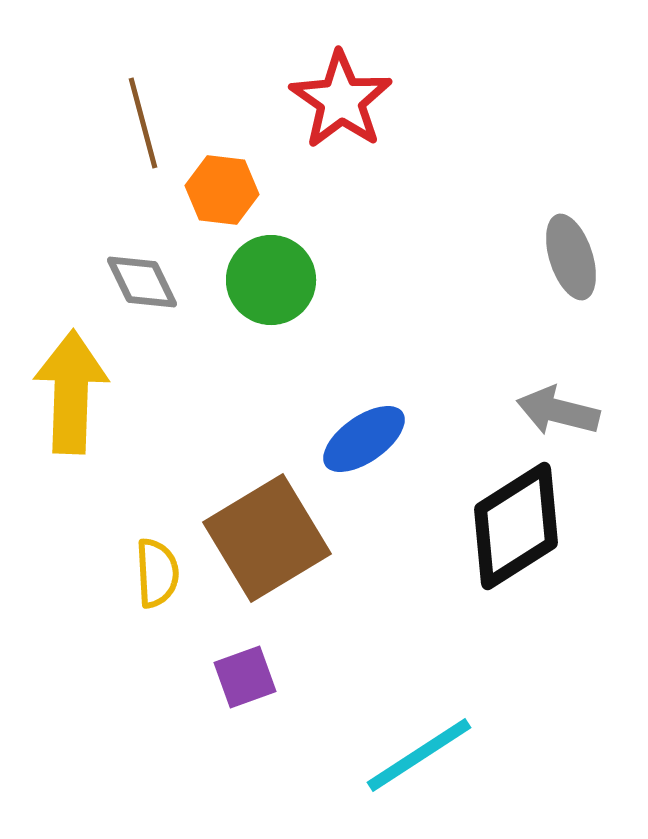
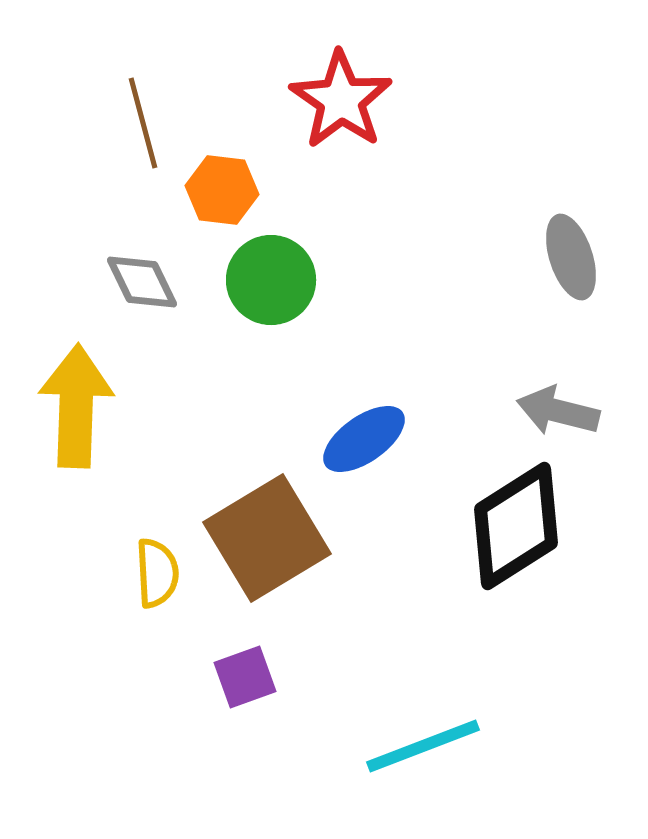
yellow arrow: moved 5 px right, 14 px down
cyan line: moved 4 px right, 9 px up; rotated 12 degrees clockwise
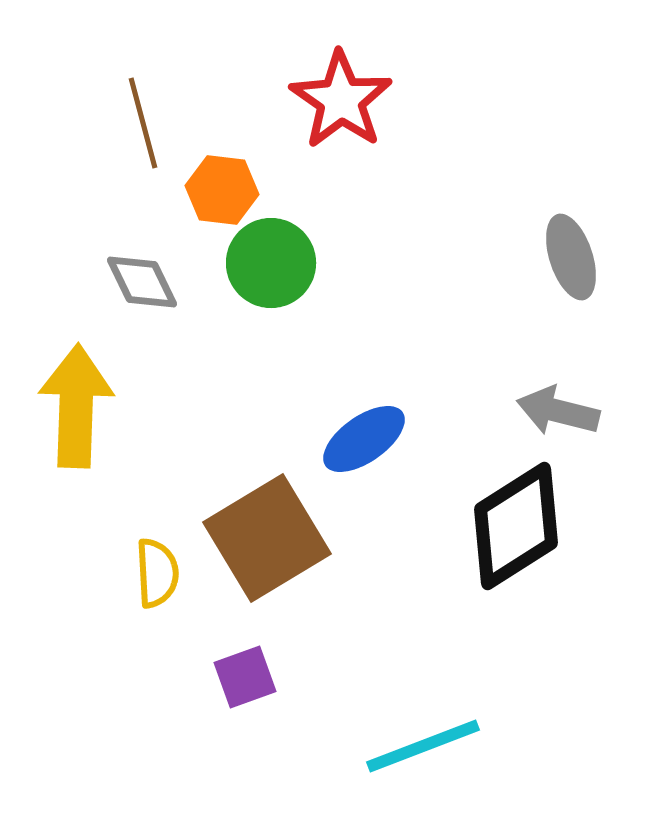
green circle: moved 17 px up
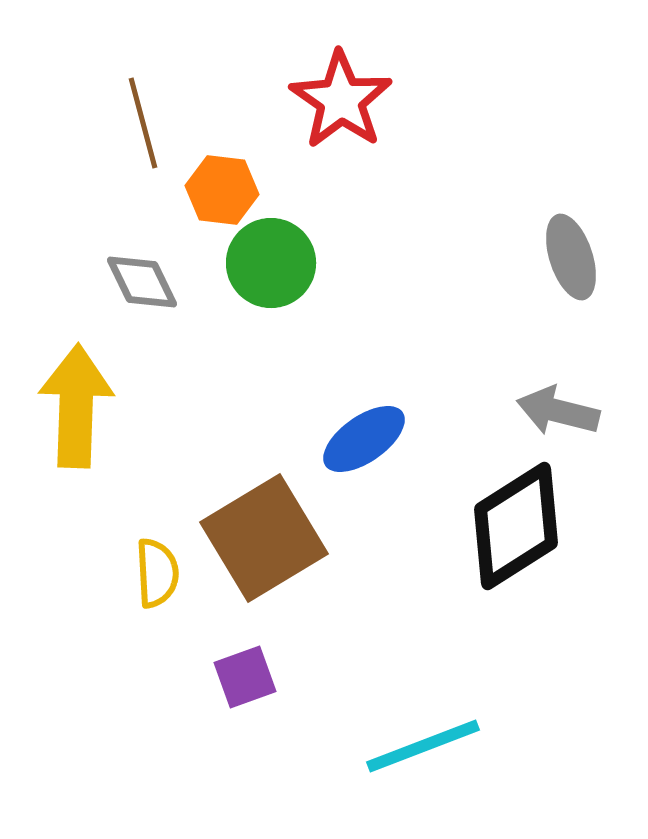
brown square: moved 3 px left
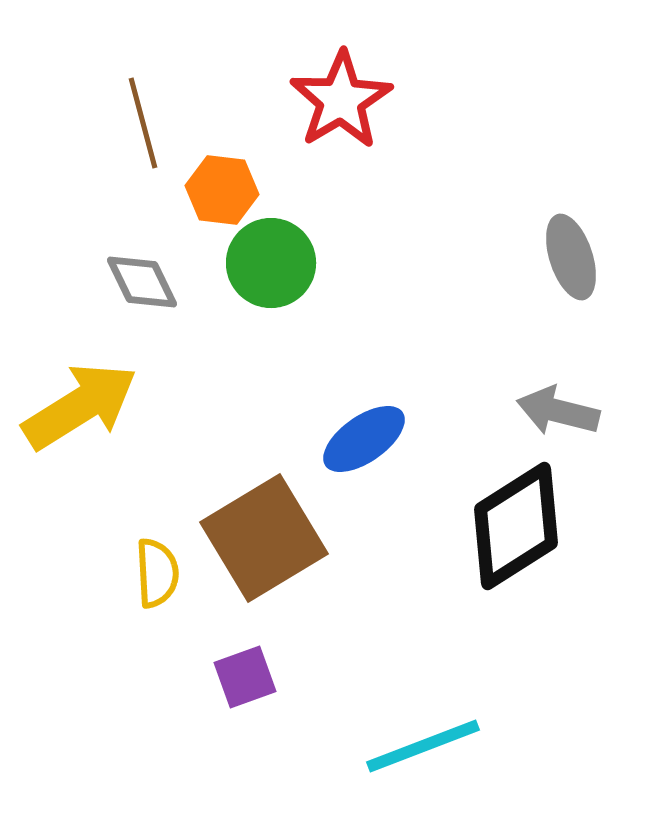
red star: rotated 6 degrees clockwise
yellow arrow: moved 4 px right; rotated 56 degrees clockwise
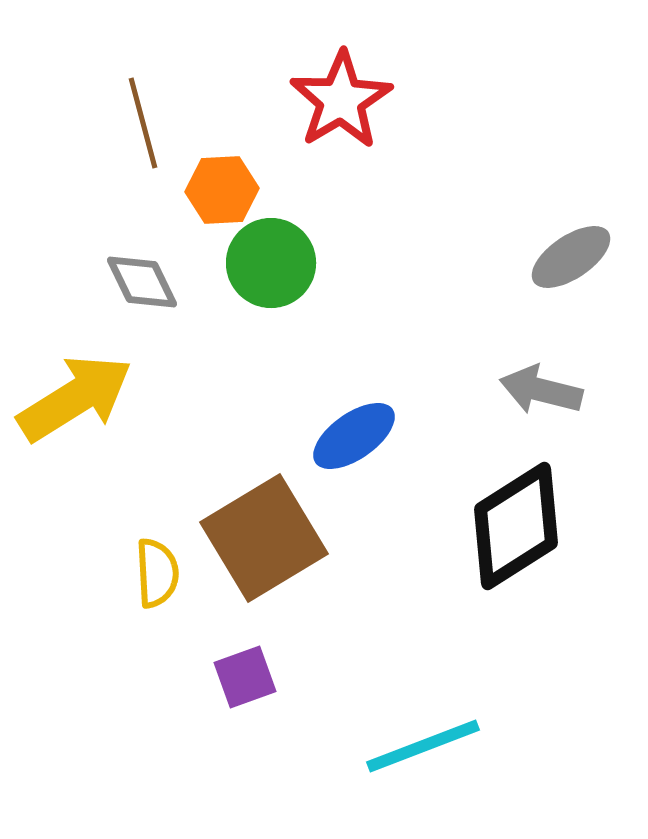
orange hexagon: rotated 10 degrees counterclockwise
gray ellipse: rotated 74 degrees clockwise
yellow arrow: moved 5 px left, 8 px up
gray arrow: moved 17 px left, 21 px up
blue ellipse: moved 10 px left, 3 px up
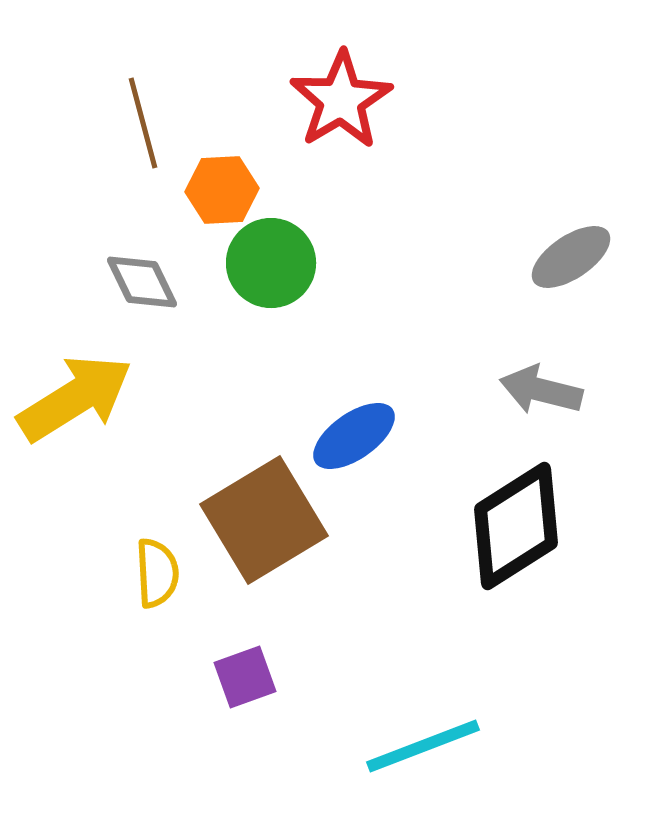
brown square: moved 18 px up
